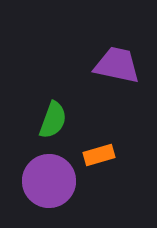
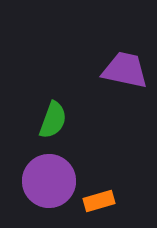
purple trapezoid: moved 8 px right, 5 px down
orange rectangle: moved 46 px down
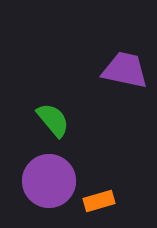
green semicircle: rotated 60 degrees counterclockwise
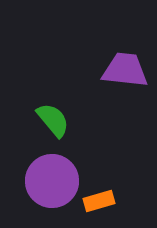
purple trapezoid: rotated 6 degrees counterclockwise
purple circle: moved 3 px right
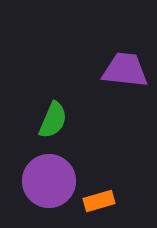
green semicircle: rotated 63 degrees clockwise
purple circle: moved 3 px left
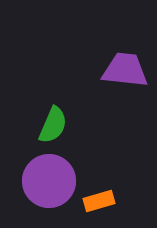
green semicircle: moved 5 px down
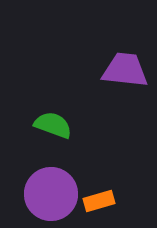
green semicircle: rotated 93 degrees counterclockwise
purple circle: moved 2 px right, 13 px down
